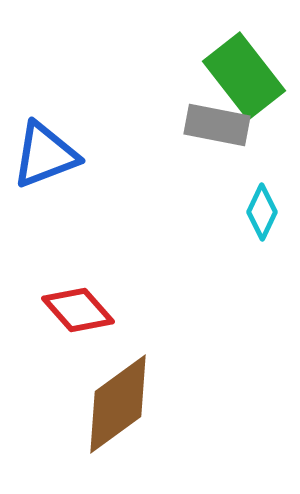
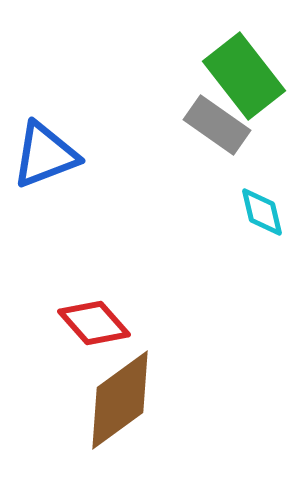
gray rectangle: rotated 24 degrees clockwise
cyan diamond: rotated 38 degrees counterclockwise
red diamond: moved 16 px right, 13 px down
brown diamond: moved 2 px right, 4 px up
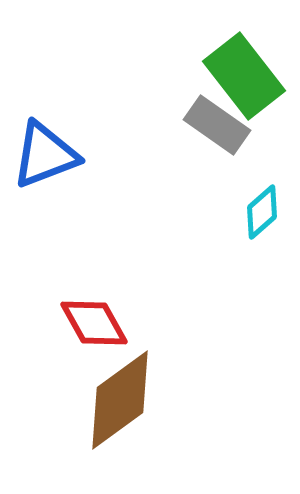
cyan diamond: rotated 62 degrees clockwise
red diamond: rotated 12 degrees clockwise
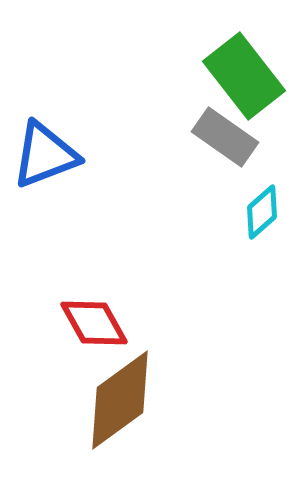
gray rectangle: moved 8 px right, 12 px down
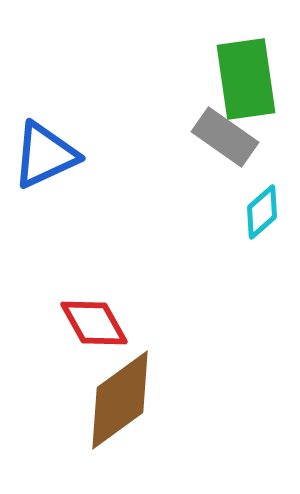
green rectangle: moved 2 px right, 3 px down; rotated 30 degrees clockwise
blue triangle: rotated 4 degrees counterclockwise
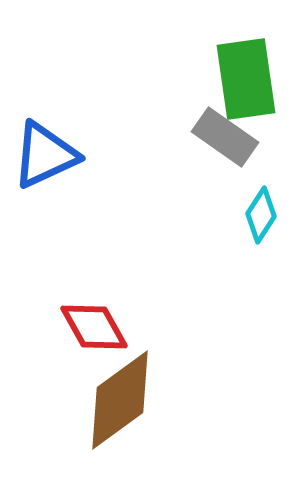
cyan diamond: moved 1 px left, 3 px down; rotated 16 degrees counterclockwise
red diamond: moved 4 px down
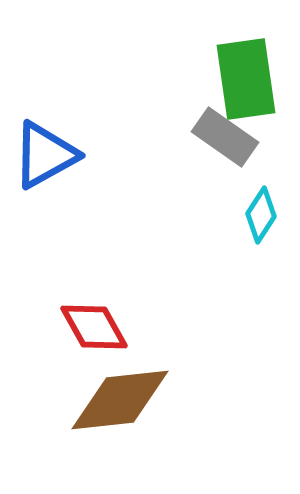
blue triangle: rotated 4 degrees counterclockwise
brown diamond: rotated 30 degrees clockwise
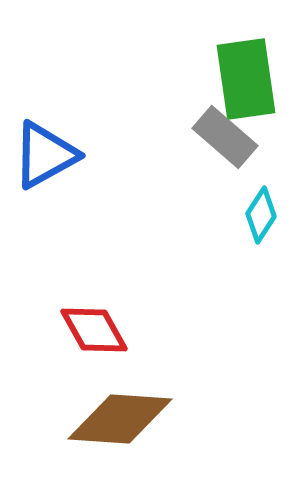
gray rectangle: rotated 6 degrees clockwise
red diamond: moved 3 px down
brown diamond: moved 19 px down; rotated 10 degrees clockwise
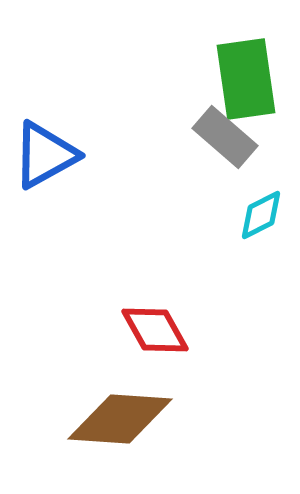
cyan diamond: rotated 30 degrees clockwise
red diamond: moved 61 px right
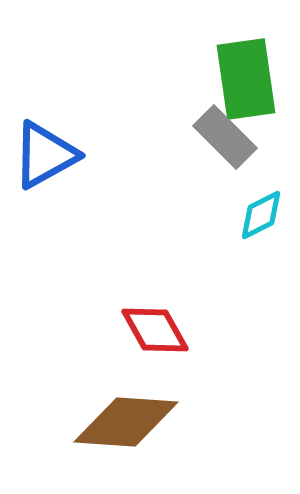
gray rectangle: rotated 4 degrees clockwise
brown diamond: moved 6 px right, 3 px down
